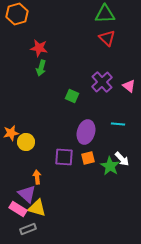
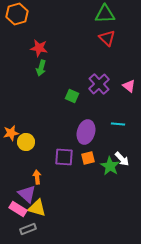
purple cross: moved 3 px left, 2 px down
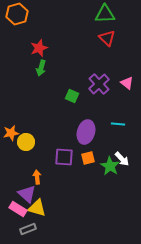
red star: rotated 30 degrees counterclockwise
pink triangle: moved 2 px left, 3 px up
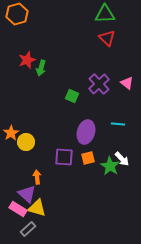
red star: moved 12 px left, 12 px down
orange star: rotated 21 degrees counterclockwise
gray rectangle: rotated 21 degrees counterclockwise
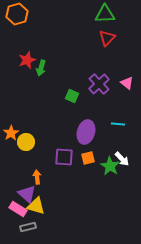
red triangle: rotated 30 degrees clockwise
yellow triangle: moved 1 px left, 2 px up
gray rectangle: moved 2 px up; rotated 28 degrees clockwise
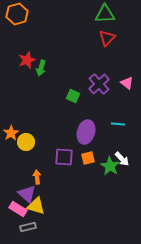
green square: moved 1 px right
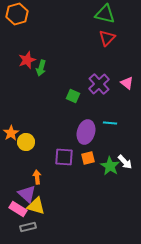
green triangle: rotated 15 degrees clockwise
cyan line: moved 8 px left, 1 px up
white arrow: moved 3 px right, 3 px down
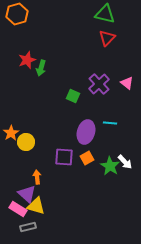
orange square: moved 1 px left; rotated 16 degrees counterclockwise
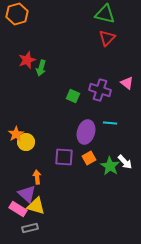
purple cross: moved 1 px right, 6 px down; rotated 30 degrees counterclockwise
orange star: moved 5 px right, 1 px down
orange square: moved 2 px right
gray rectangle: moved 2 px right, 1 px down
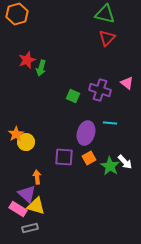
purple ellipse: moved 1 px down
